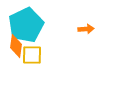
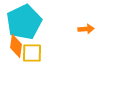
cyan pentagon: moved 2 px left, 3 px up
yellow square: moved 2 px up
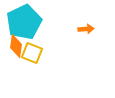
yellow square: rotated 20 degrees clockwise
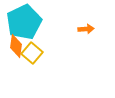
yellow square: rotated 20 degrees clockwise
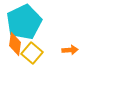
orange arrow: moved 16 px left, 21 px down
orange diamond: moved 1 px left, 2 px up
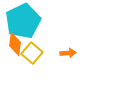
cyan pentagon: moved 1 px left, 1 px up
orange arrow: moved 2 px left, 3 px down
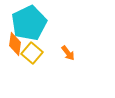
cyan pentagon: moved 6 px right, 2 px down
orange arrow: rotated 56 degrees clockwise
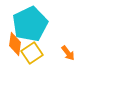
cyan pentagon: moved 1 px right, 1 px down
yellow square: rotated 15 degrees clockwise
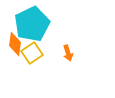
cyan pentagon: moved 2 px right
orange arrow: rotated 21 degrees clockwise
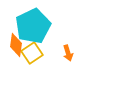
cyan pentagon: moved 1 px right, 2 px down
orange diamond: moved 1 px right, 1 px down
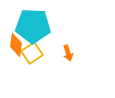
cyan pentagon: rotated 28 degrees clockwise
